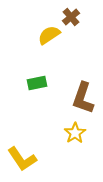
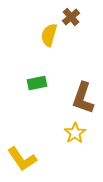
yellow semicircle: rotated 40 degrees counterclockwise
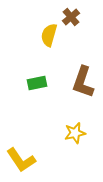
brown L-shape: moved 16 px up
yellow star: rotated 20 degrees clockwise
yellow L-shape: moved 1 px left, 1 px down
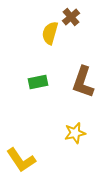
yellow semicircle: moved 1 px right, 2 px up
green rectangle: moved 1 px right, 1 px up
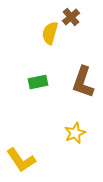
yellow star: rotated 10 degrees counterclockwise
